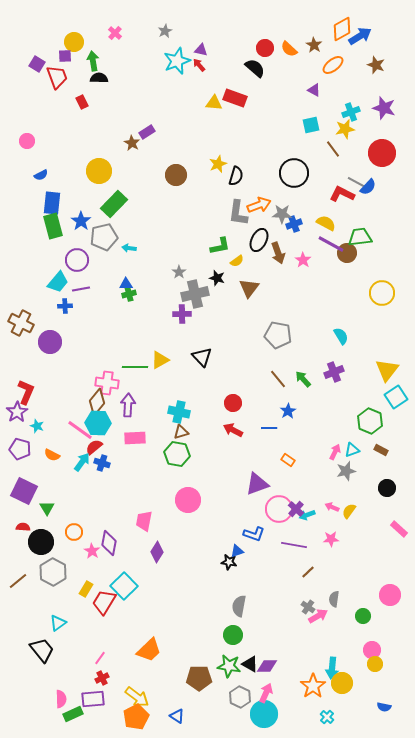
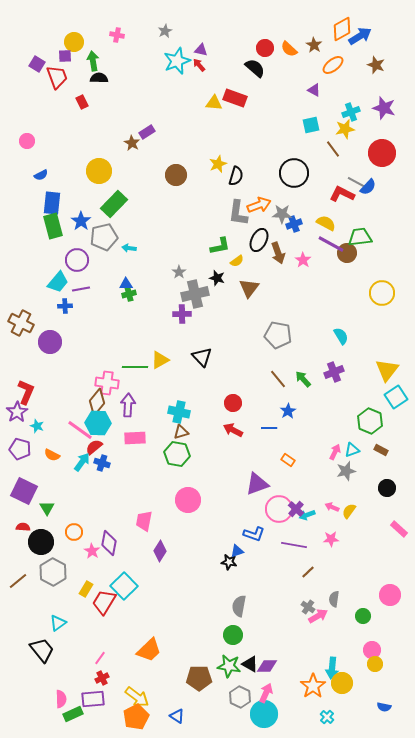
pink cross at (115, 33): moved 2 px right, 2 px down; rotated 32 degrees counterclockwise
purple diamond at (157, 552): moved 3 px right, 1 px up
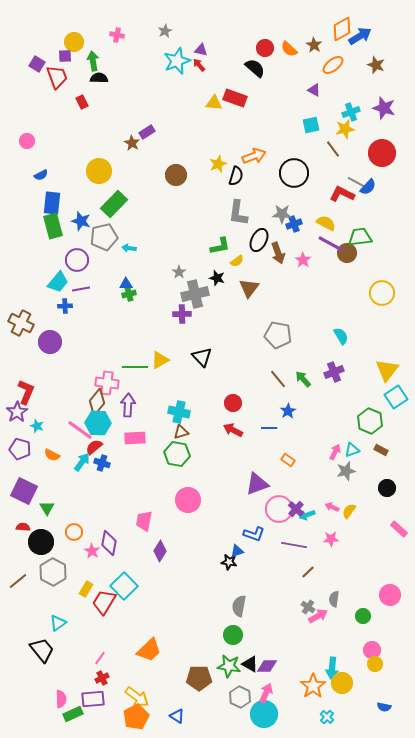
orange arrow at (259, 205): moved 5 px left, 49 px up
blue star at (81, 221): rotated 18 degrees counterclockwise
